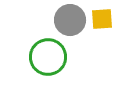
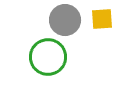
gray circle: moved 5 px left
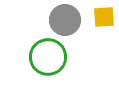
yellow square: moved 2 px right, 2 px up
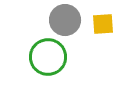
yellow square: moved 1 px left, 7 px down
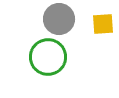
gray circle: moved 6 px left, 1 px up
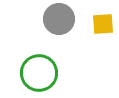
green circle: moved 9 px left, 16 px down
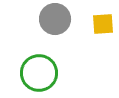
gray circle: moved 4 px left
